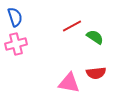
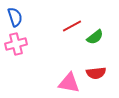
green semicircle: rotated 108 degrees clockwise
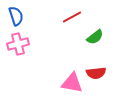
blue semicircle: moved 1 px right, 1 px up
red line: moved 9 px up
pink cross: moved 2 px right
pink triangle: moved 3 px right
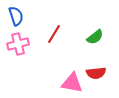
red line: moved 18 px left, 17 px down; rotated 30 degrees counterclockwise
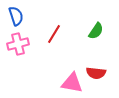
green semicircle: moved 1 px right, 6 px up; rotated 18 degrees counterclockwise
red semicircle: rotated 12 degrees clockwise
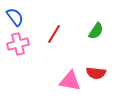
blue semicircle: moved 1 px left, 1 px down; rotated 18 degrees counterclockwise
pink triangle: moved 2 px left, 2 px up
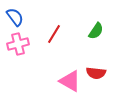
pink triangle: rotated 20 degrees clockwise
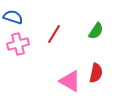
blue semicircle: moved 2 px left; rotated 36 degrees counterclockwise
red semicircle: rotated 84 degrees counterclockwise
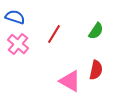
blue semicircle: moved 2 px right
pink cross: rotated 35 degrees counterclockwise
red semicircle: moved 3 px up
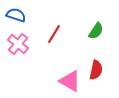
blue semicircle: moved 1 px right, 2 px up
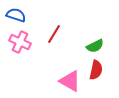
green semicircle: moved 1 px left, 15 px down; rotated 30 degrees clockwise
pink cross: moved 2 px right, 2 px up; rotated 15 degrees counterclockwise
